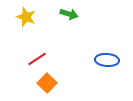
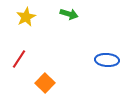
yellow star: rotated 24 degrees clockwise
red line: moved 18 px left; rotated 24 degrees counterclockwise
orange square: moved 2 px left
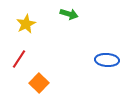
yellow star: moved 7 px down
orange square: moved 6 px left
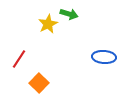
yellow star: moved 22 px right
blue ellipse: moved 3 px left, 3 px up
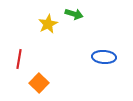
green arrow: moved 5 px right
red line: rotated 24 degrees counterclockwise
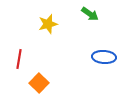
green arrow: moved 16 px right; rotated 18 degrees clockwise
yellow star: rotated 12 degrees clockwise
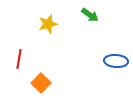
green arrow: moved 1 px down
blue ellipse: moved 12 px right, 4 px down
orange square: moved 2 px right
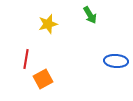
green arrow: rotated 24 degrees clockwise
red line: moved 7 px right
orange square: moved 2 px right, 4 px up; rotated 18 degrees clockwise
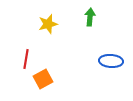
green arrow: moved 2 px down; rotated 144 degrees counterclockwise
blue ellipse: moved 5 px left
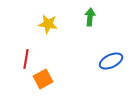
yellow star: rotated 24 degrees clockwise
blue ellipse: rotated 30 degrees counterclockwise
